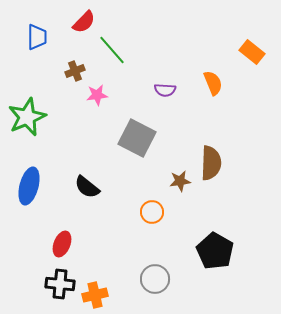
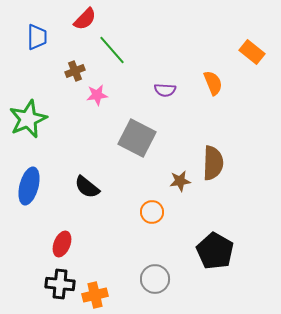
red semicircle: moved 1 px right, 3 px up
green star: moved 1 px right, 2 px down
brown semicircle: moved 2 px right
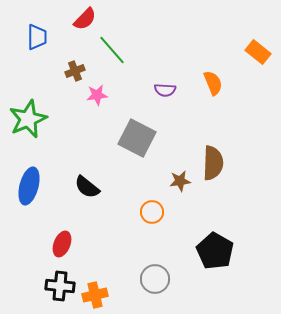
orange rectangle: moved 6 px right
black cross: moved 2 px down
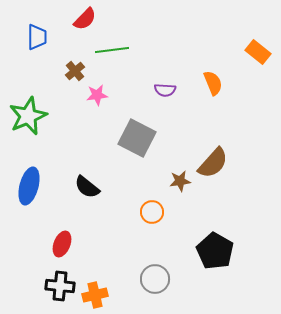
green line: rotated 56 degrees counterclockwise
brown cross: rotated 18 degrees counterclockwise
green star: moved 3 px up
brown semicircle: rotated 40 degrees clockwise
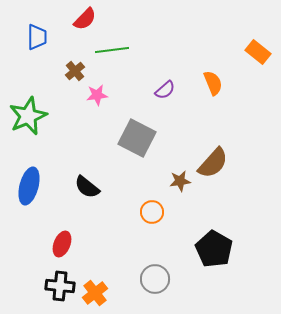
purple semicircle: rotated 45 degrees counterclockwise
black pentagon: moved 1 px left, 2 px up
orange cross: moved 2 px up; rotated 25 degrees counterclockwise
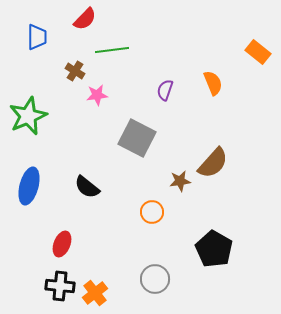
brown cross: rotated 18 degrees counterclockwise
purple semicircle: rotated 150 degrees clockwise
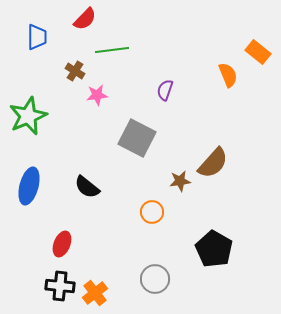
orange semicircle: moved 15 px right, 8 px up
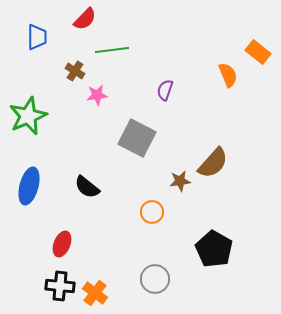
orange cross: rotated 15 degrees counterclockwise
